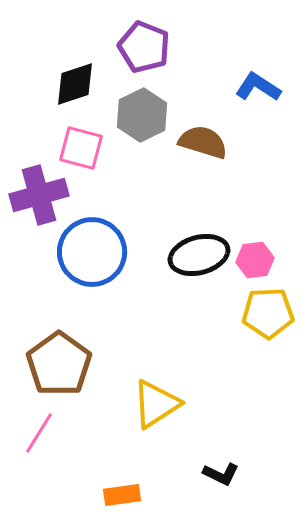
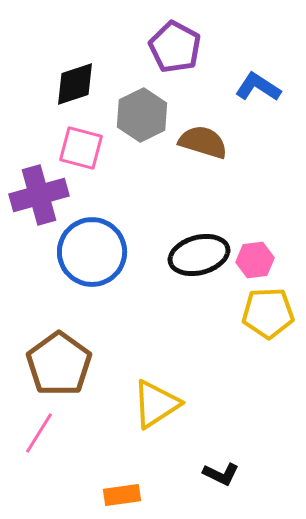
purple pentagon: moved 31 px right; rotated 6 degrees clockwise
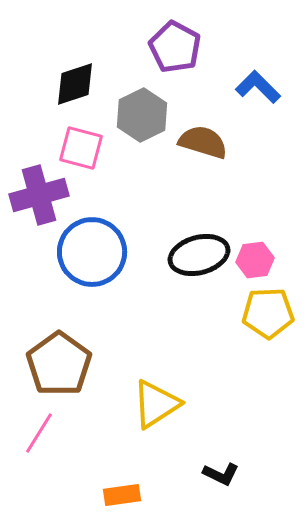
blue L-shape: rotated 12 degrees clockwise
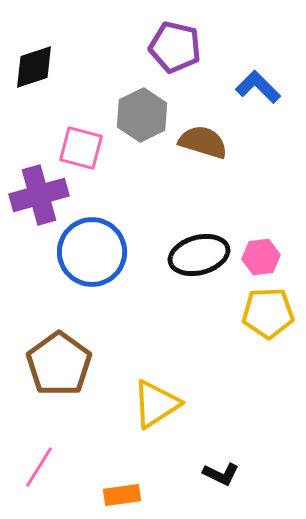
purple pentagon: rotated 15 degrees counterclockwise
black diamond: moved 41 px left, 17 px up
pink hexagon: moved 6 px right, 3 px up
pink line: moved 34 px down
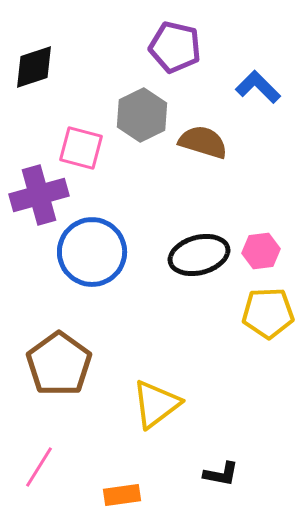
pink hexagon: moved 6 px up
yellow triangle: rotated 4 degrees counterclockwise
black L-shape: rotated 15 degrees counterclockwise
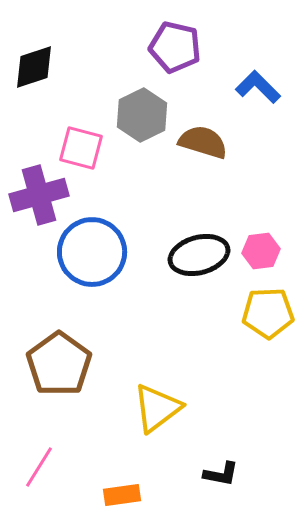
yellow triangle: moved 1 px right, 4 px down
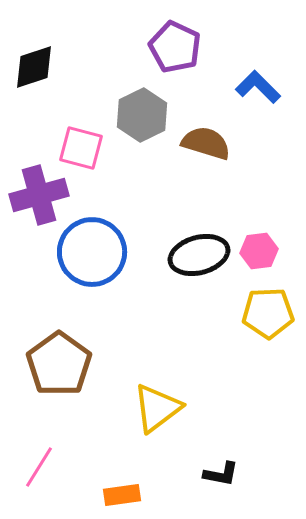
purple pentagon: rotated 12 degrees clockwise
brown semicircle: moved 3 px right, 1 px down
pink hexagon: moved 2 px left
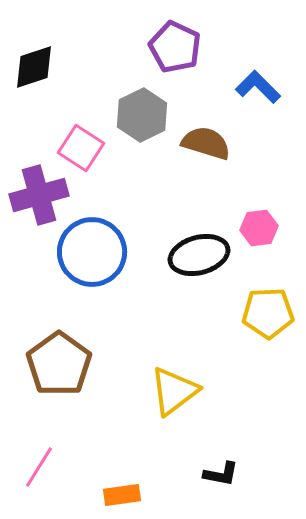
pink square: rotated 18 degrees clockwise
pink hexagon: moved 23 px up
yellow triangle: moved 17 px right, 17 px up
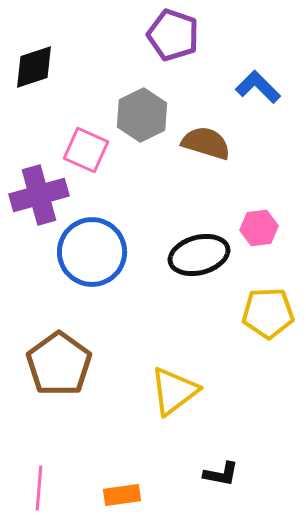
purple pentagon: moved 2 px left, 12 px up; rotated 6 degrees counterclockwise
pink square: moved 5 px right, 2 px down; rotated 9 degrees counterclockwise
pink line: moved 21 px down; rotated 27 degrees counterclockwise
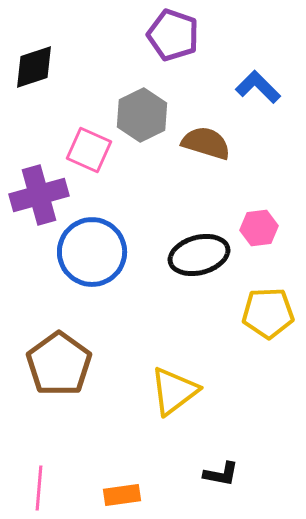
pink square: moved 3 px right
